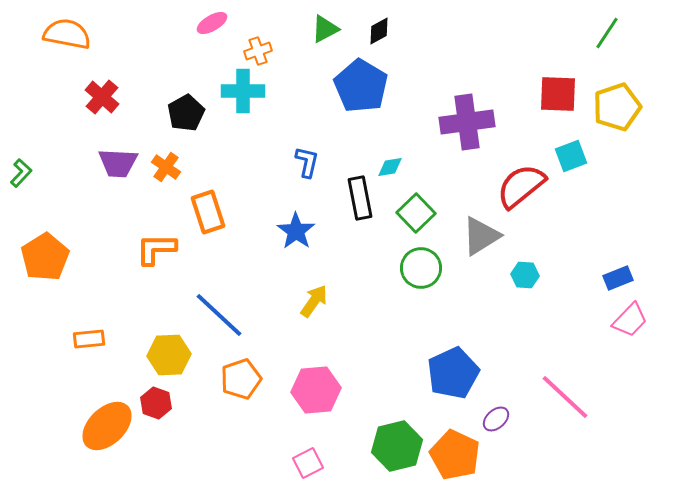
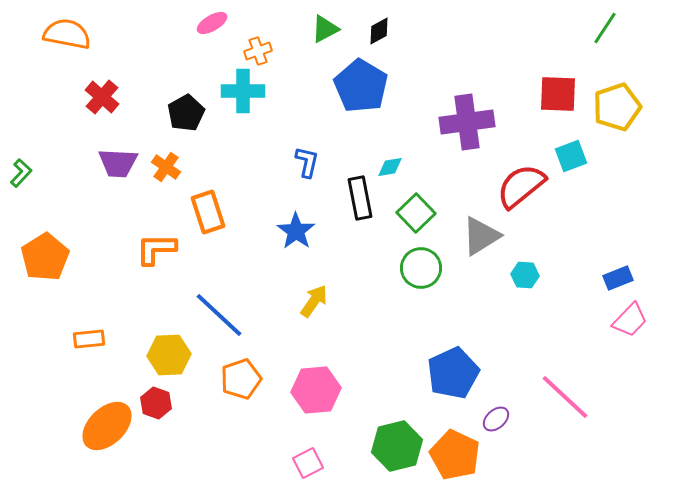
green line at (607, 33): moved 2 px left, 5 px up
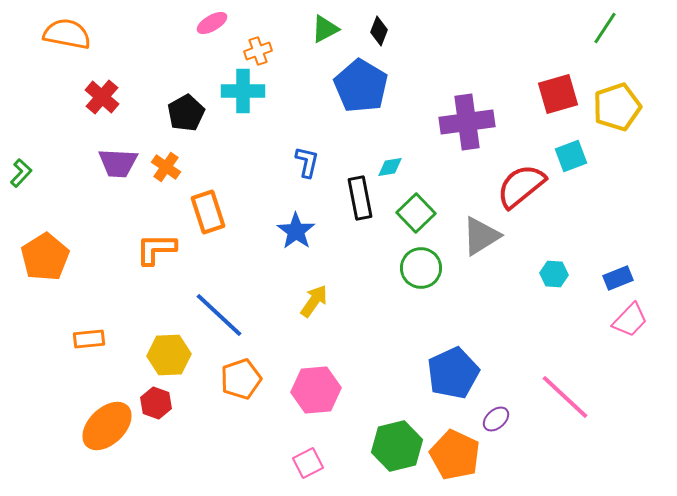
black diamond at (379, 31): rotated 40 degrees counterclockwise
red square at (558, 94): rotated 18 degrees counterclockwise
cyan hexagon at (525, 275): moved 29 px right, 1 px up
